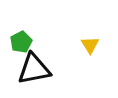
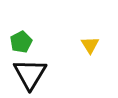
black triangle: moved 4 px left, 5 px down; rotated 48 degrees counterclockwise
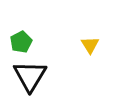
black triangle: moved 2 px down
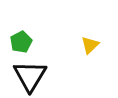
yellow triangle: rotated 18 degrees clockwise
